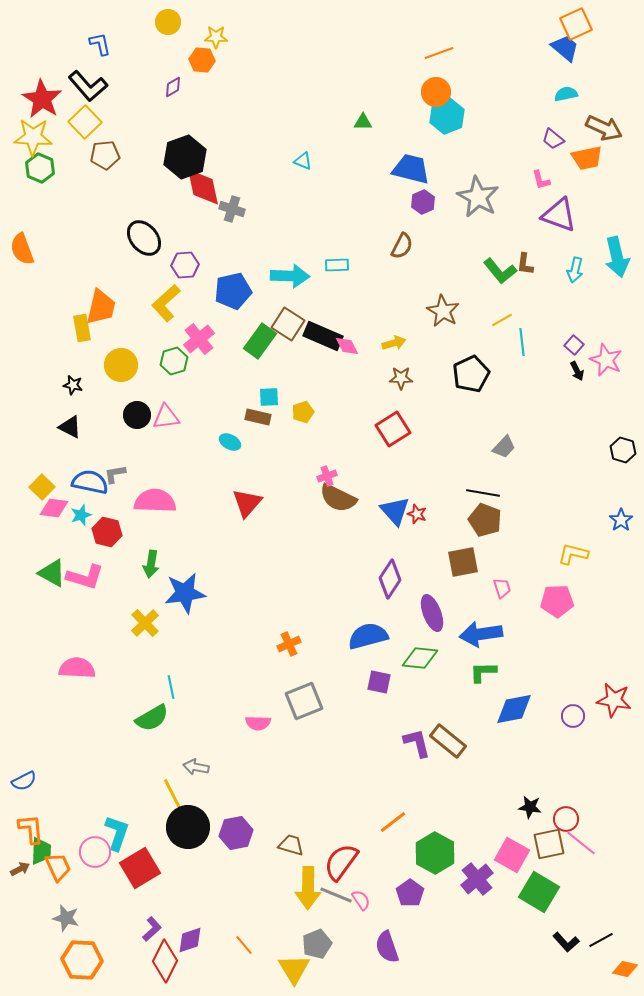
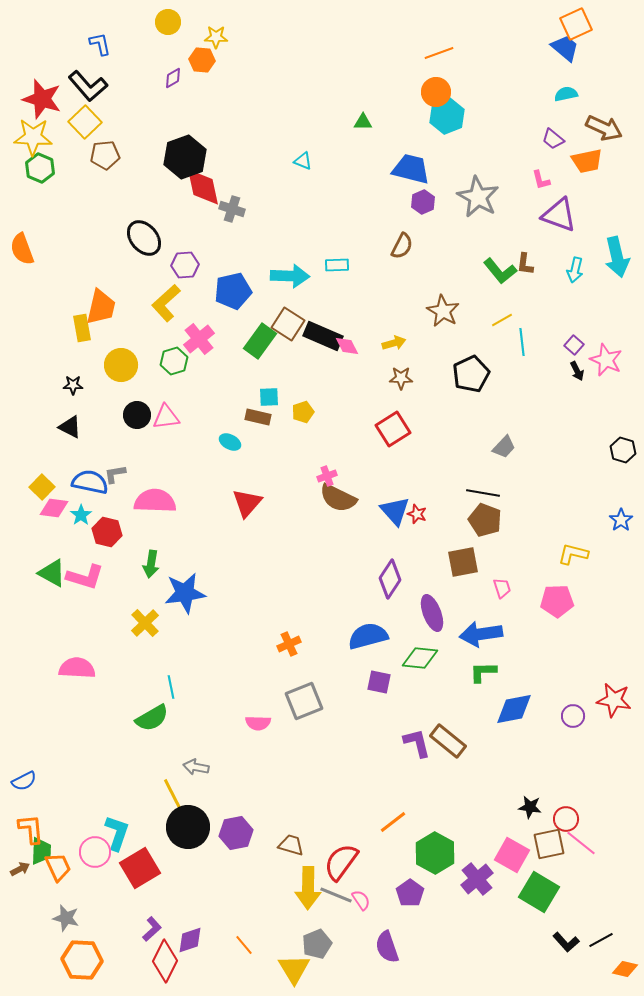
purple diamond at (173, 87): moved 9 px up
red star at (42, 99): rotated 15 degrees counterclockwise
orange trapezoid at (587, 158): moved 3 px down
black star at (73, 385): rotated 12 degrees counterclockwise
cyan star at (81, 515): rotated 15 degrees counterclockwise
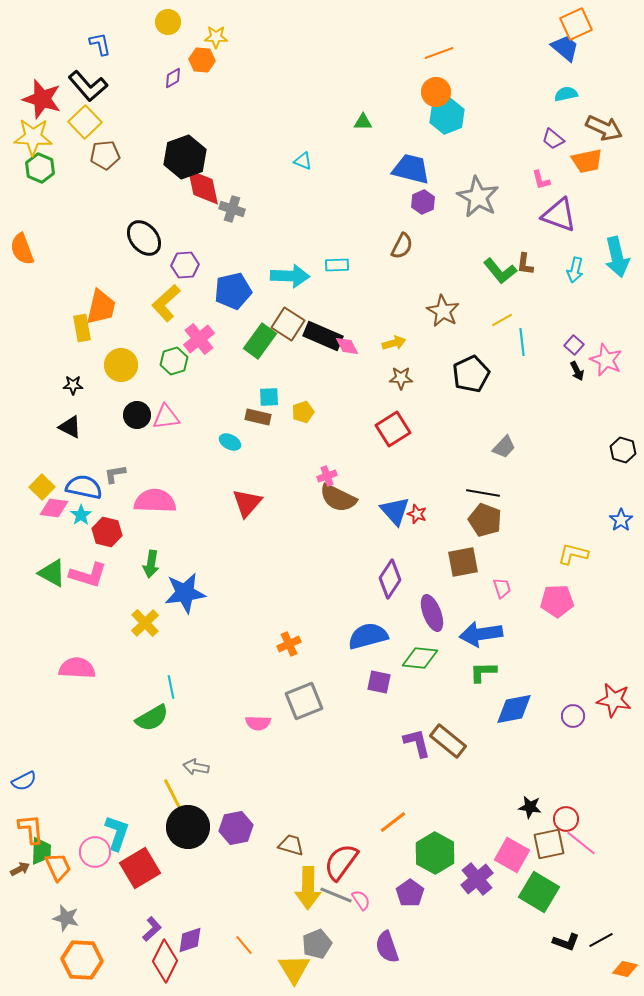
blue semicircle at (90, 482): moved 6 px left, 5 px down
pink L-shape at (85, 577): moved 3 px right, 2 px up
purple hexagon at (236, 833): moved 5 px up
black L-shape at (566, 942): rotated 28 degrees counterclockwise
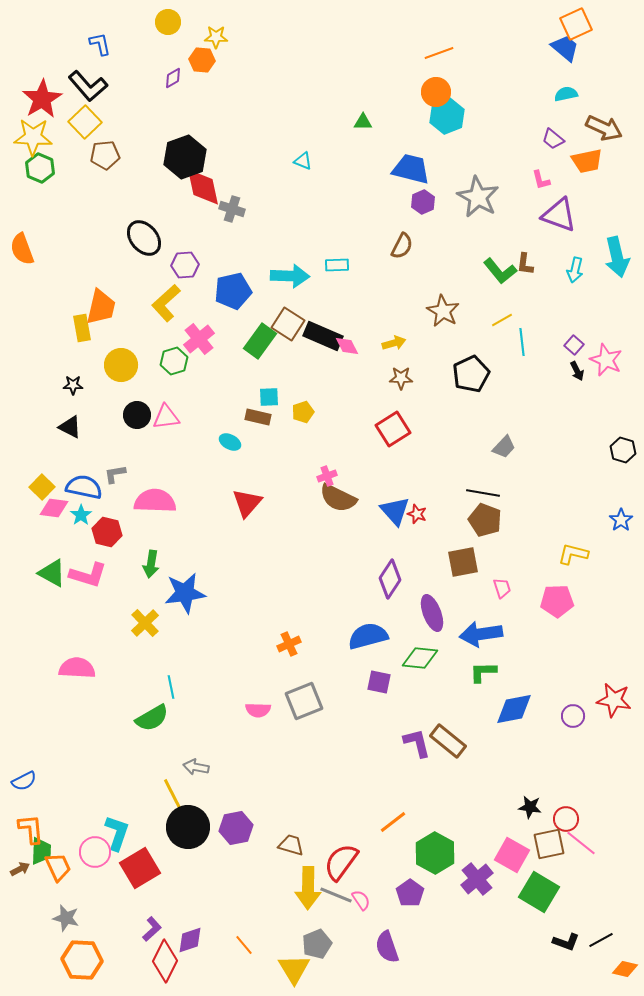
red star at (42, 99): rotated 24 degrees clockwise
pink semicircle at (258, 723): moved 13 px up
